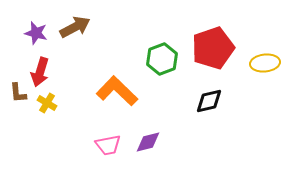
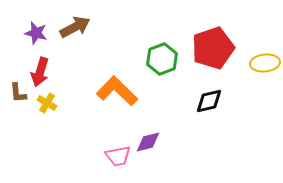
pink trapezoid: moved 10 px right, 11 px down
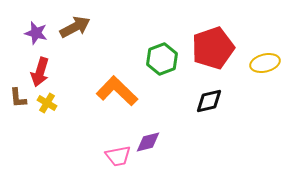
yellow ellipse: rotated 8 degrees counterclockwise
brown L-shape: moved 5 px down
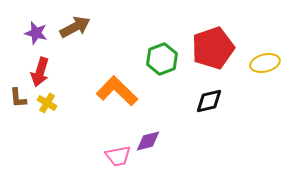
purple diamond: moved 1 px up
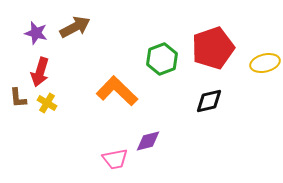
pink trapezoid: moved 3 px left, 3 px down
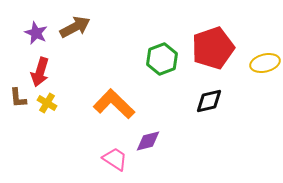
purple star: rotated 10 degrees clockwise
orange L-shape: moved 3 px left, 13 px down
pink trapezoid: rotated 136 degrees counterclockwise
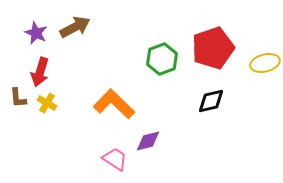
black diamond: moved 2 px right
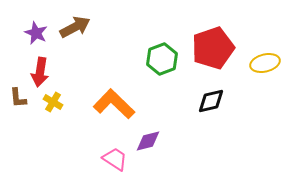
red arrow: rotated 8 degrees counterclockwise
yellow cross: moved 6 px right, 1 px up
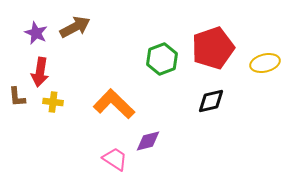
brown L-shape: moved 1 px left, 1 px up
yellow cross: rotated 24 degrees counterclockwise
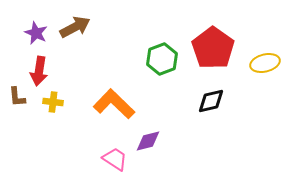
red pentagon: rotated 18 degrees counterclockwise
red arrow: moved 1 px left, 1 px up
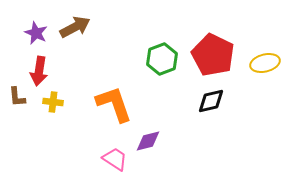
red pentagon: moved 7 px down; rotated 9 degrees counterclockwise
orange L-shape: rotated 27 degrees clockwise
